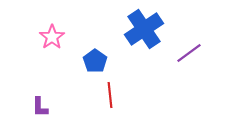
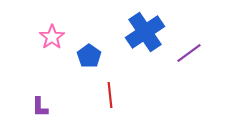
blue cross: moved 1 px right, 3 px down
blue pentagon: moved 6 px left, 5 px up
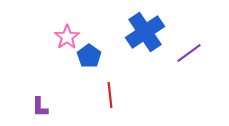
pink star: moved 15 px right
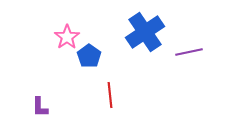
purple line: moved 1 px up; rotated 24 degrees clockwise
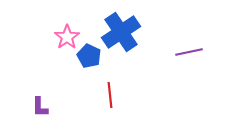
blue cross: moved 24 px left
blue pentagon: rotated 10 degrees counterclockwise
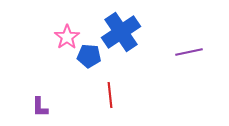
blue pentagon: rotated 20 degrees counterclockwise
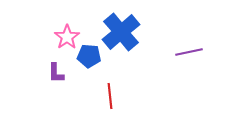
blue cross: rotated 6 degrees counterclockwise
red line: moved 1 px down
purple L-shape: moved 16 px right, 34 px up
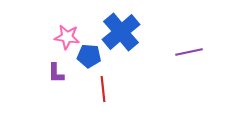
pink star: rotated 30 degrees counterclockwise
red line: moved 7 px left, 7 px up
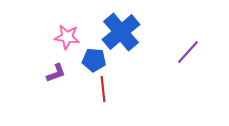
purple line: moved 1 px left; rotated 36 degrees counterclockwise
blue pentagon: moved 5 px right, 4 px down
purple L-shape: rotated 110 degrees counterclockwise
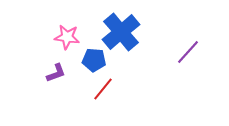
red line: rotated 45 degrees clockwise
